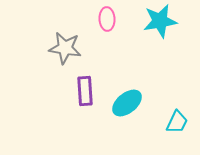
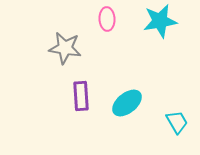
purple rectangle: moved 4 px left, 5 px down
cyan trapezoid: rotated 55 degrees counterclockwise
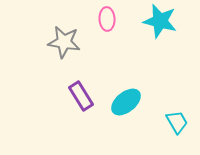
cyan star: rotated 24 degrees clockwise
gray star: moved 1 px left, 6 px up
purple rectangle: rotated 28 degrees counterclockwise
cyan ellipse: moved 1 px left, 1 px up
